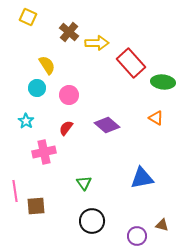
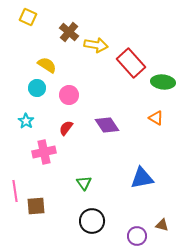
yellow arrow: moved 1 px left, 2 px down; rotated 10 degrees clockwise
yellow semicircle: rotated 24 degrees counterclockwise
purple diamond: rotated 15 degrees clockwise
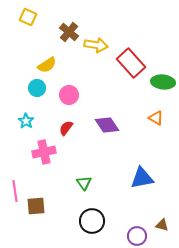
yellow semicircle: rotated 114 degrees clockwise
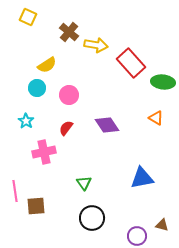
black circle: moved 3 px up
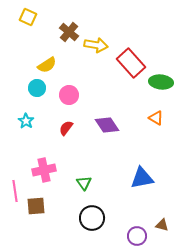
green ellipse: moved 2 px left
pink cross: moved 18 px down
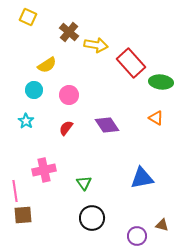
cyan circle: moved 3 px left, 2 px down
brown square: moved 13 px left, 9 px down
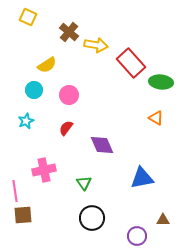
cyan star: rotated 14 degrees clockwise
purple diamond: moved 5 px left, 20 px down; rotated 10 degrees clockwise
brown triangle: moved 1 px right, 5 px up; rotated 16 degrees counterclockwise
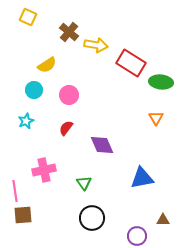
red rectangle: rotated 16 degrees counterclockwise
orange triangle: rotated 28 degrees clockwise
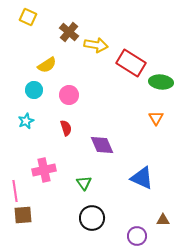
red semicircle: rotated 126 degrees clockwise
blue triangle: rotated 35 degrees clockwise
